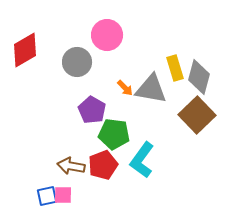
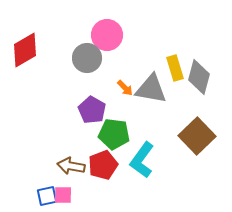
gray circle: moved 10 px right, 4 px up
brown square: moved 21 px down
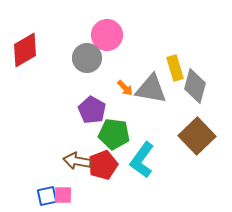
gray diamond: moved 4 px left, 9 px down
brown arrow: moved 6 px right, 5 px up
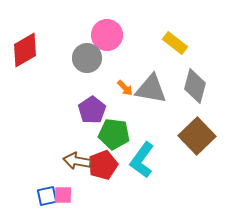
yellow rectangle: moved 25 px up; rotated 35 degrees counterclockwise
purple pentagon: rotated 8 degrees clockwise
